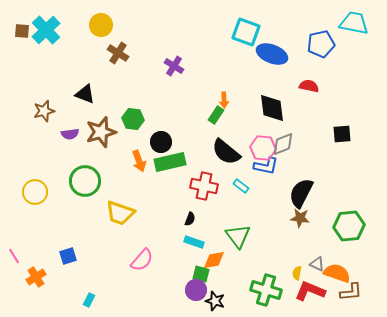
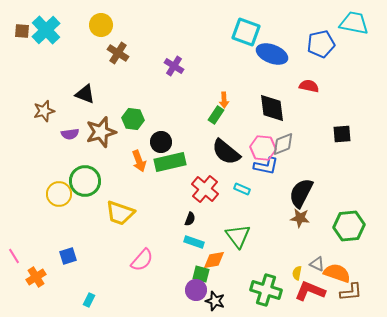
red cross at (204, 186): moved 1 px right, 3 px down; rotated 28 degrees clockwise
cyan rectangle at (241, 186): moved 1 px right, 3 px down; rotated 14 degrees counterclockwise
yellow circle at (35, 192): moved 24 px right, 2 px down
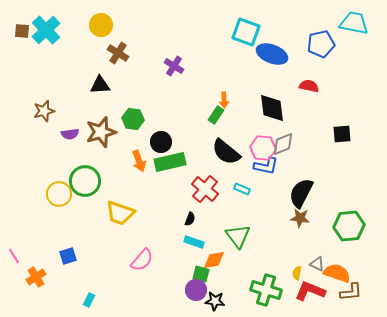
black triangle at (85, 94): moved 15 px right, 9 px up; rotated 25 degrees counterclockwise
black star at (215, 301): rotated 12 degrees counterclockwise
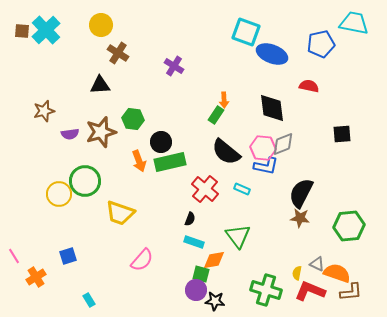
cyan rectangle at (89, 300): rotated 56 degrees counterclockwise
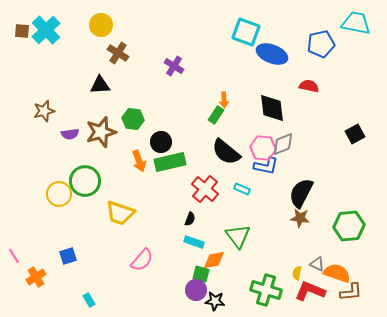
cyan trapezoid at (354, 23): moved 2 px right
black square at (342, 134): moved 13 px right; rotated 24 degrees counterclockwise
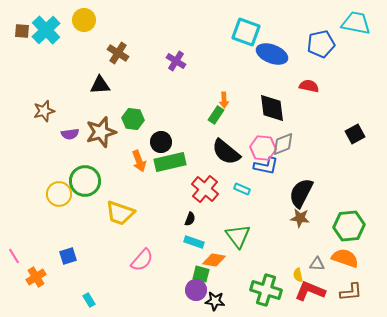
yellow circle at (101, 25): moved 17 px left, 5 px up
purple cross at (174, 66): moved 2 px right, 5 px up
orange diamond at (214, 260): rotated 20 degrees clockwise
gray triangle at (317, 264): rotated 21 degrees counterclockwise
yellow semicircle at (297, 273): moved 1 px right, 2 px down; rotated 24 degrees counterclockwise
orange semicircle at (337, 273): moved 8 px right, 15 px up
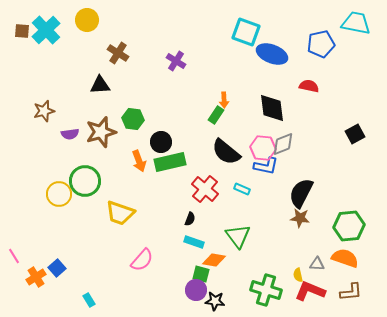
yellow circle at (84, 20): moved 3 px right
blue square at (68, 256): moved 11 px left, 12 px down; rotated 24 degrees counterclockwise
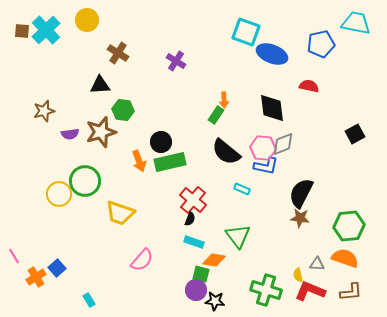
green hexagon at (133, 119): moved 10 px left, 9 px up
red cross at (205, 189): moved 12 px left, 11 px down
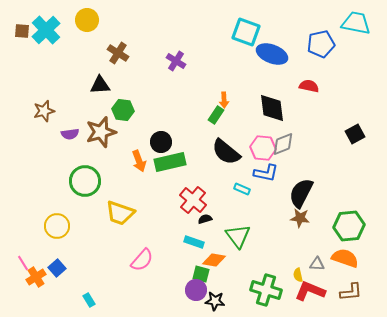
blue L-shape at (266, 166): moved 7 px down
yellow circle at (59, 194): moved 2 px left, 32 px down
black semicircle at (190, 219): moved 15 px right; rotated 128 degrees counterclockwise
pink line at (14, 256): moved 9 px right, 7 px down
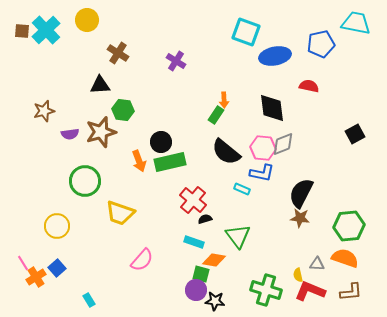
blue ellipse at (272, 54): moved 3 px right, 2 px down; rotated 32 degrees counterclockwise
blue L-shape at (266, 173): moved 4 px left
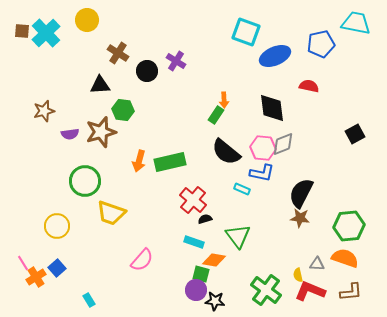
cyan cross at (46, 30): moved 3 px down
blue ellipse at (275, 56): rotated 12 degrees counterclockwise
black circle at (161, 142): moved 14 px left, 71 px up
orange arrow at (139, 161): rotated 35 degrees clockwise
yellow trapezoid at (120, 213): moved 9 px left
green cross at (266, 290): rotated 20 degrees clockwise
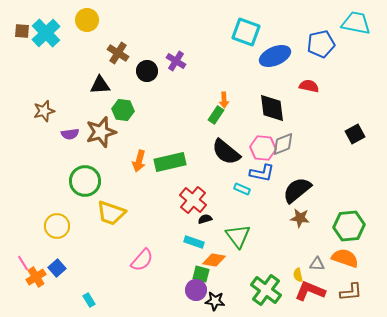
black semicircle at (301, 193): moved 4 px left, 3 px up; rotated 24 degrees clockwise
